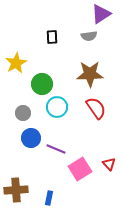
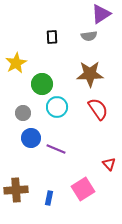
red semicircle: moved 2 px right, 1 px down
pink square: moved 3 px right, 20 px down
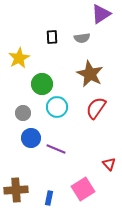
gray semicircle: moved 7 px left, 2 px down
yellow star: moved 3 px right, 5 px up
brown star: rotated 28 degrees clockwise
red semicircle: moved 2 px left, 1 px up; rotated 110 degrees counterclockwise
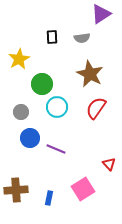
yellow star: moved 1 px down
gray circle: moved 2 px left, 1 px up
blue circle: moved 1 px left
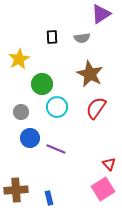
pink square: moved 20 px right
blue rectangle: rotated 24 degrees counterclockwise
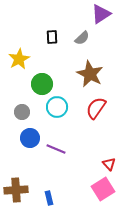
gray semicircle: rotated 35 degrees counterclockwise
gray circle: moved 1 px right
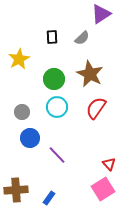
green circle: moved 12 px right, 5 px up
purple line: moved 1 px right, 6 px down; rotated 24 degrees clockwise
blue rectangle: rotated 48 degrees clockwise
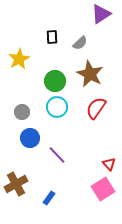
gray semicircle: moved 2 px left, 5 px down
green circle: moved 1 px right, 2 px down
brown cross: moved 6 px up; rotated 25 degrees counterclockwise
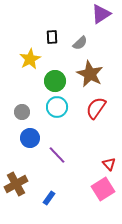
yellow star: moved 11 px right
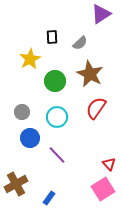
cyan circle: moved 10 px down
